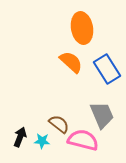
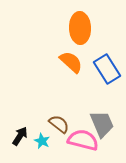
orange ellipse: moved 2 px left; rotated 8 degrees clockwise
gray trapezoid: moved 9 px down
black arrow: moved 1 px up; rotated 12 degrees clockwise
cyan star: rotated 21 degrees clockwise
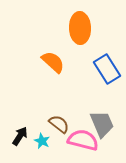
orange semicircle: moved 18 px left
